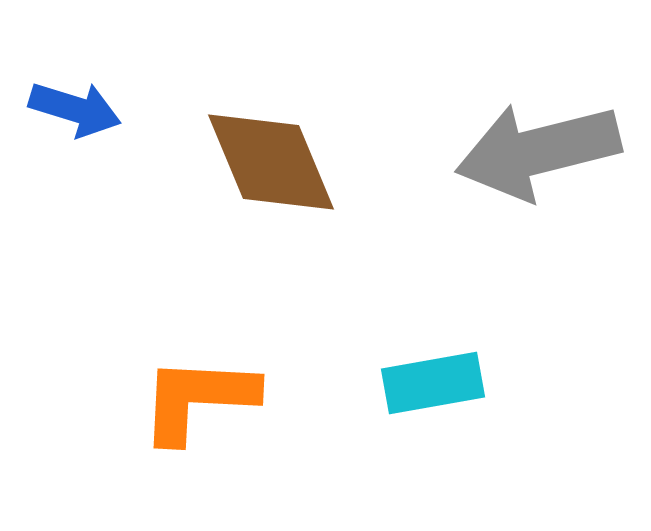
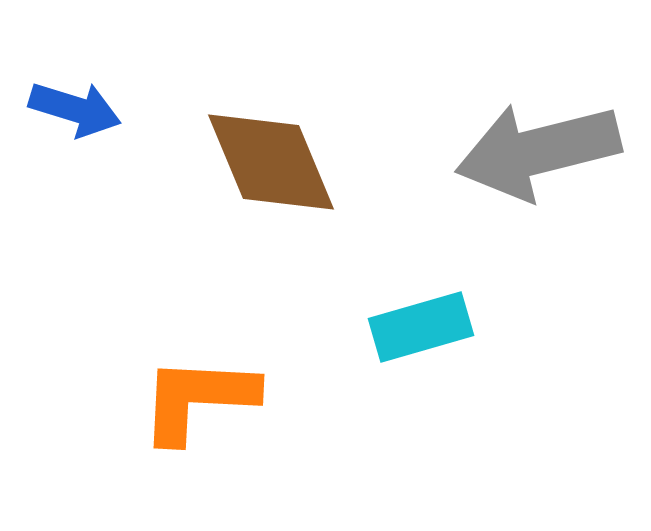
cyan rectangle: moved 12 px left, 56 px up; rotated 6 degrees counterclockwise
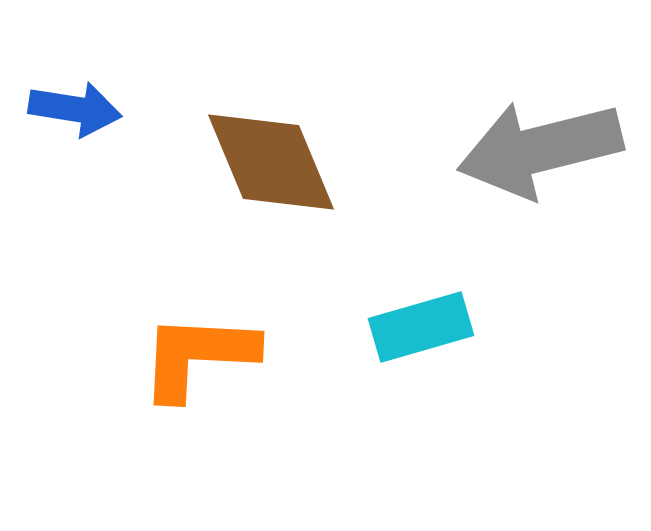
blue arrow: rotated 8 degrees counterclockwise
gray arrow: moved 2 px right, 2 px up
orange L-shape: moved 43 px up
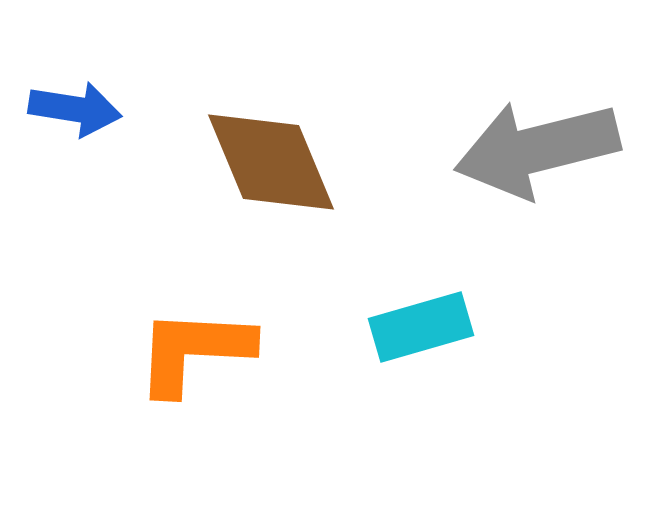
gray arrow: moved 3 px left
orange L-shape: moved 4 px left, 5 px up
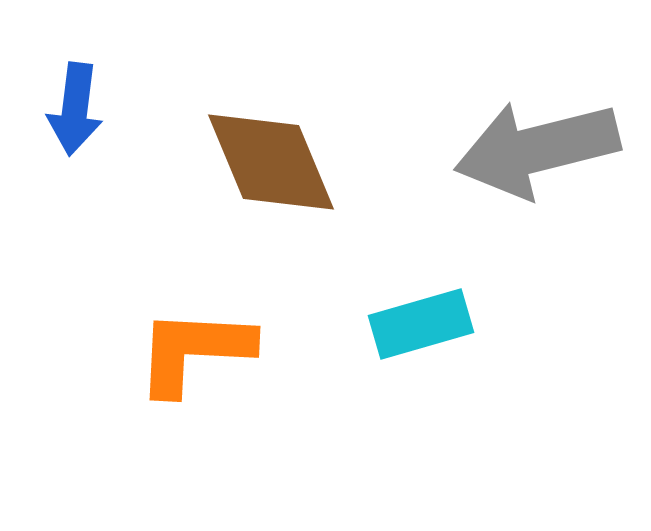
blue arrow: rotated 88 degrees clockwise
cyan rectangle: moved 3 px up
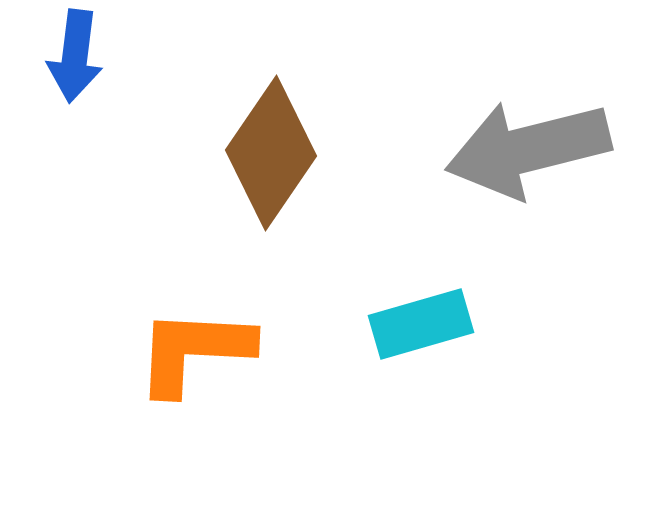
blue arrow: moved 53 px up
gray arrow: moved 9 px left
brown diamond: moved 9 px up; rotated 57 degrees clockwise
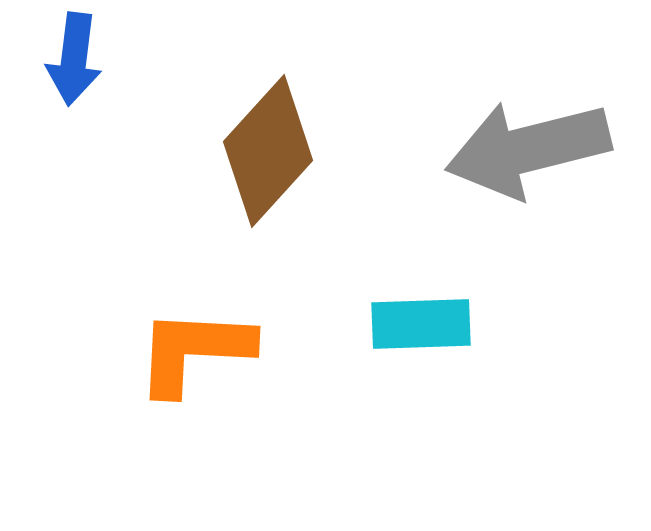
blue arrow: moved 1 px left, 3 px down
brown diamond: moved 3 px left, 2 px up; rotated 8 degrees clockwise
cyan rectangle: rotated 14 degrees clockwise
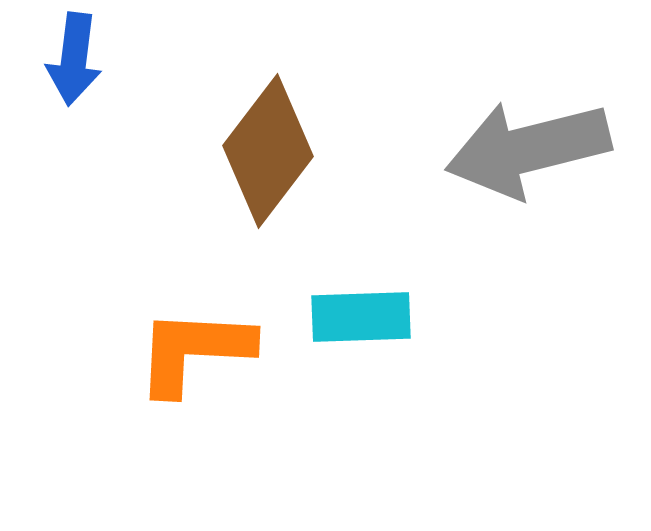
brown diamond: rotated 5 degrees counterclockwise
cyan rectangle: moved 60 px left, 7 px up
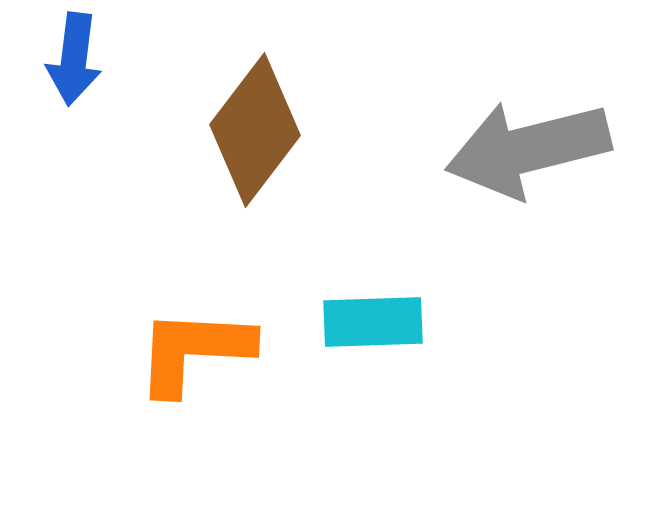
brown diamond: moved 13 px left, 21 px up
cyan rectangle: moved 12 px right, 5 px down
